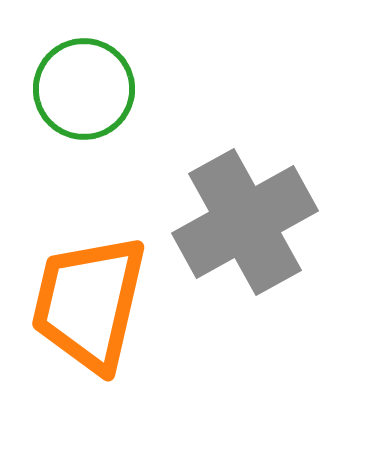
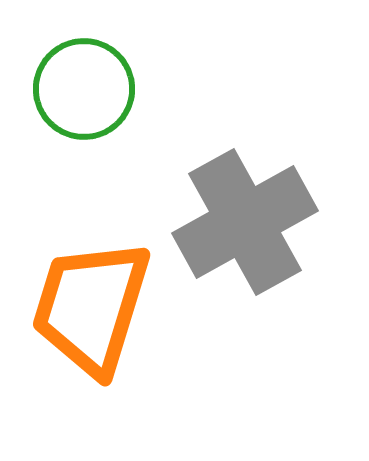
orange trapezoid: moved 2 px right, 4 px down; rotated 4 degrees clockwise
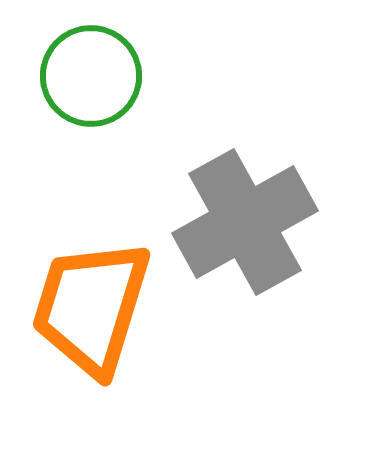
green circle: moved 7 px right, 13 px up
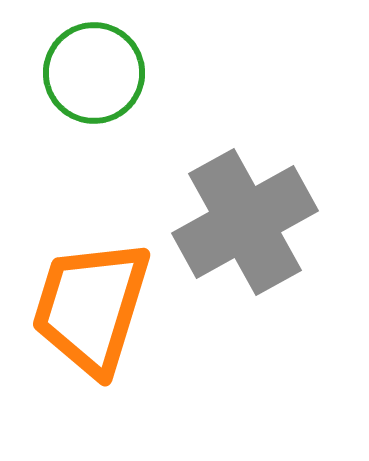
green circle: moved 3 px right, 3 px up
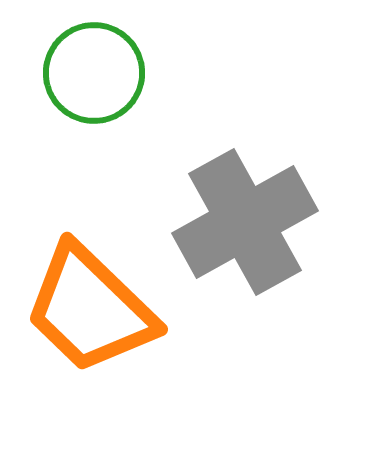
orange trapezoid: moved 1 px left, 2 px down; rotated 63 degrees counterclockwise
